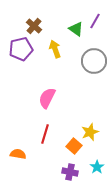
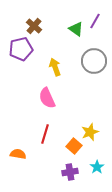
yellow arrow: moved 18 px down
pink semicircle: rotated 50 degrees counterclockwise
purple cross: rotated 21 degrees counterclockwise
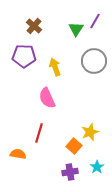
green triangle: rotated 28 degrees clockwise
purple pentagon: moved 3 px right, 7 px down; rotated 15 degrees clockwise
red line: moved 6 px left, 1 px up
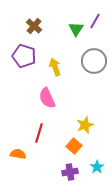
purple pentagon: rotated 15 degrees clockwise
yellow star: moved 5 px left, 7 px up
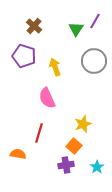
yellow star: moved 2 px left, 1 px up
purple cross: moved 4 px left, 7 px up
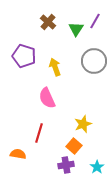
brown cross: moved 14 px right, 4 px up
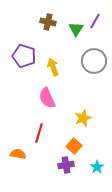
brown cross: rotated 28 degrees counterclockwise
yellow arrow: moved 2 px left
yellow star: moved 6 px up
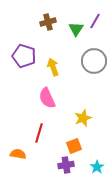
brown cross: rotated 28 degrees counterclockwise
orange square: rotated 28 degrees clockwise
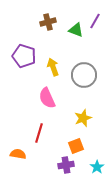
green triangle: moved 1 px down; rotated 42 degrees counterclockwise
gray circle: moved 10 px left, 14 px down
orange square: moved 2 px right
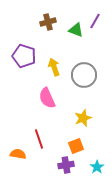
yellow arrow: moved 1 px right
red line: moved 6 px down; rotated 36 degrees counterclockwise
